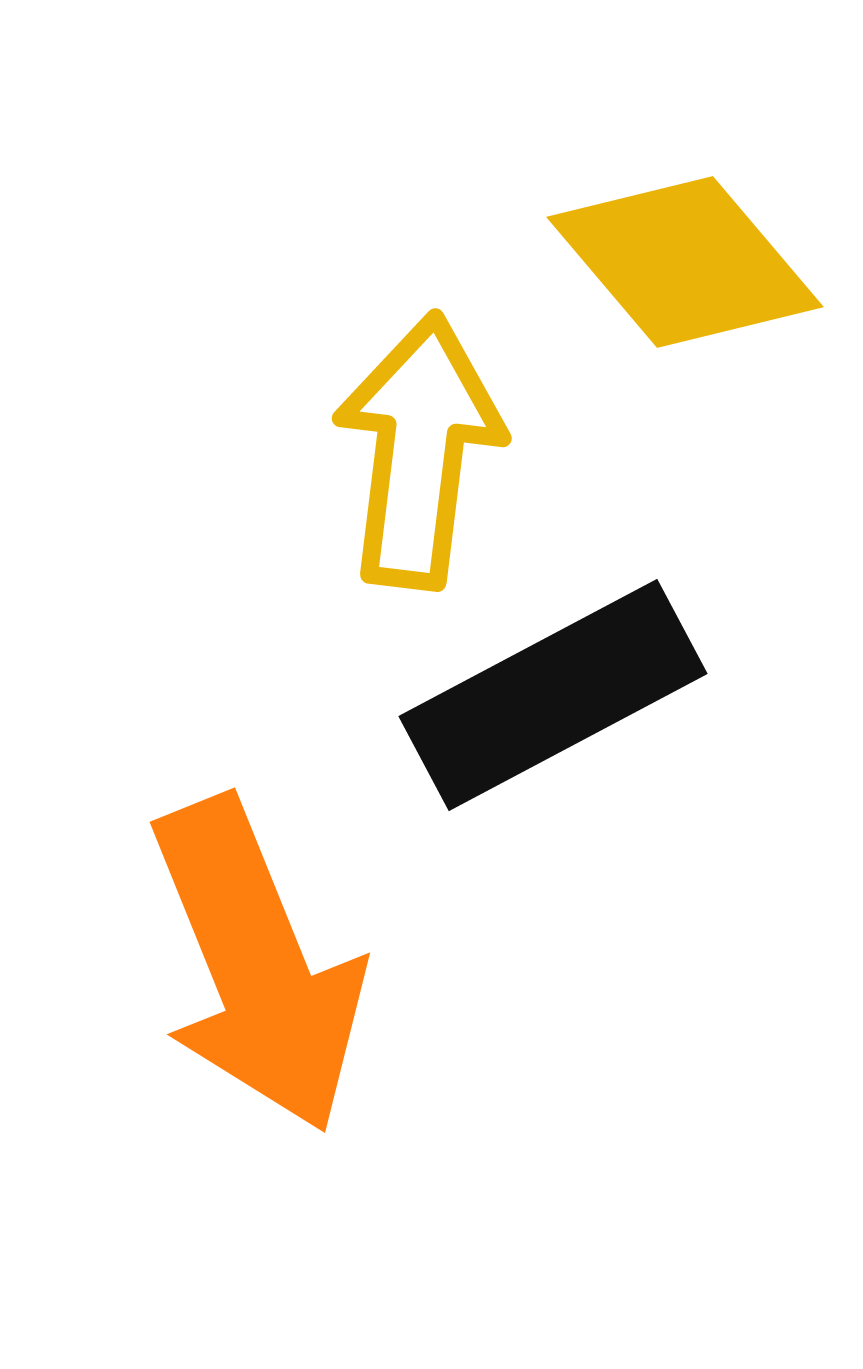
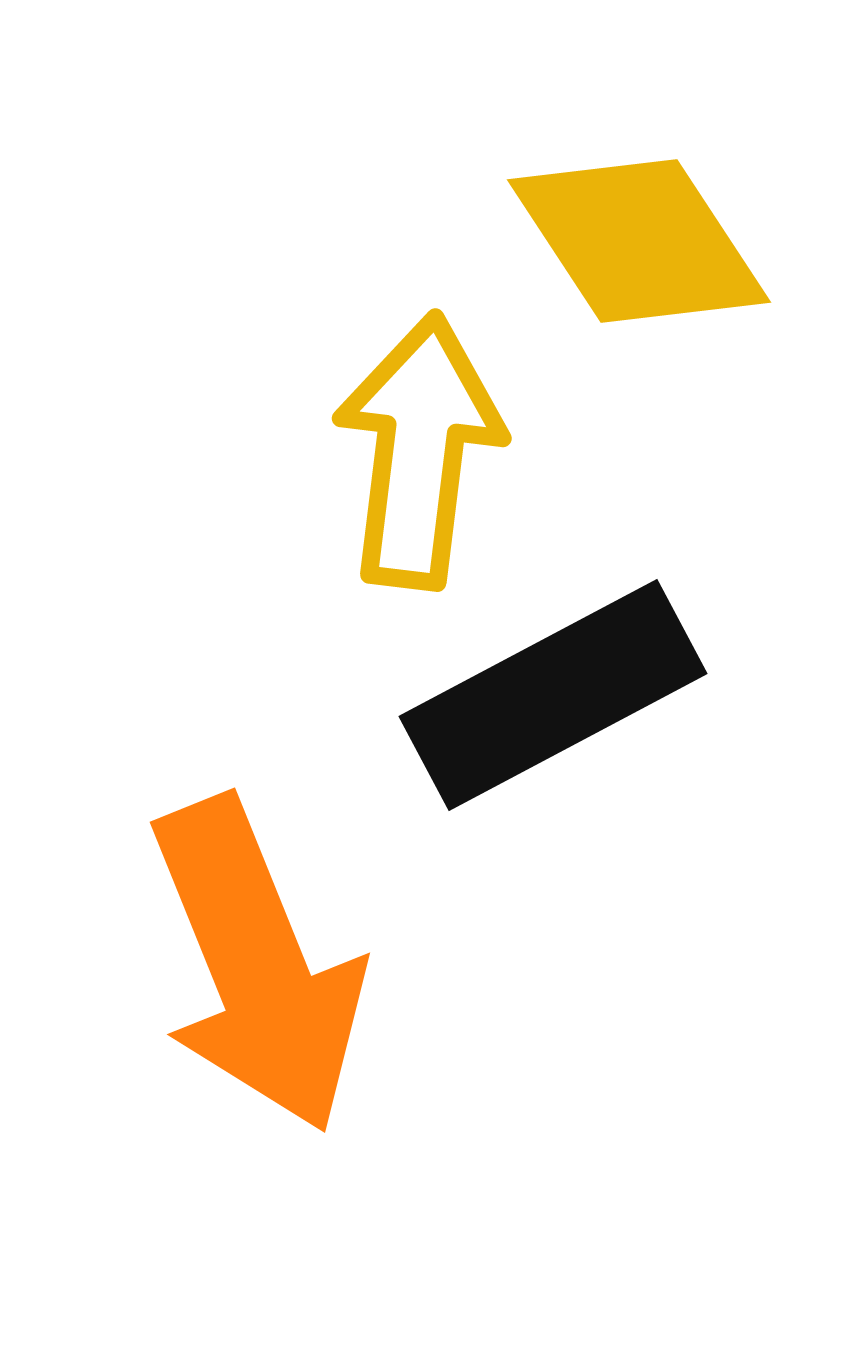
yellow diamond: moved 46 px left, 21 px up; rotated 7 degrees clockwise
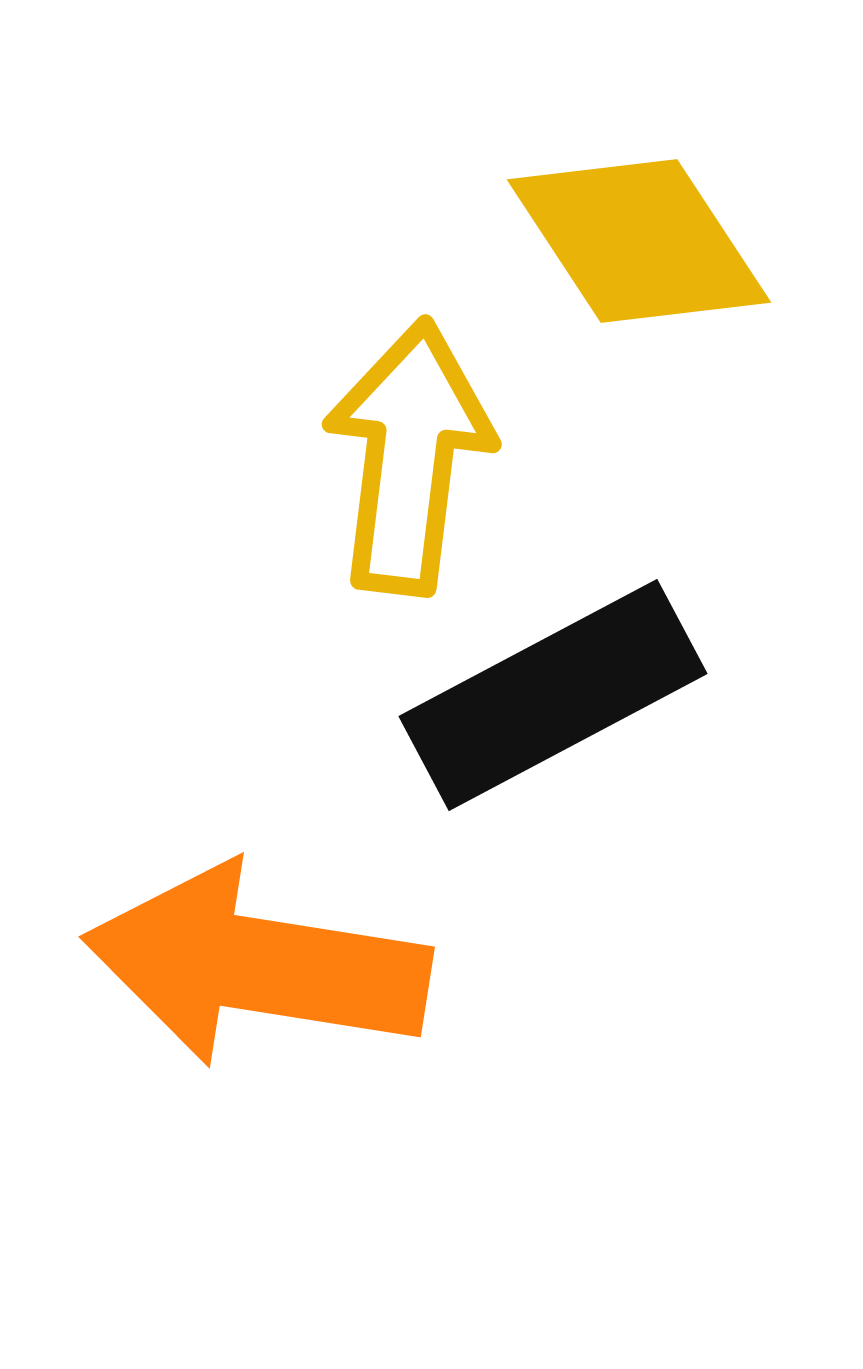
yellow arrow: moved 10 px left, 6 px down
orange arrow: rotated 121 degrees clockwise
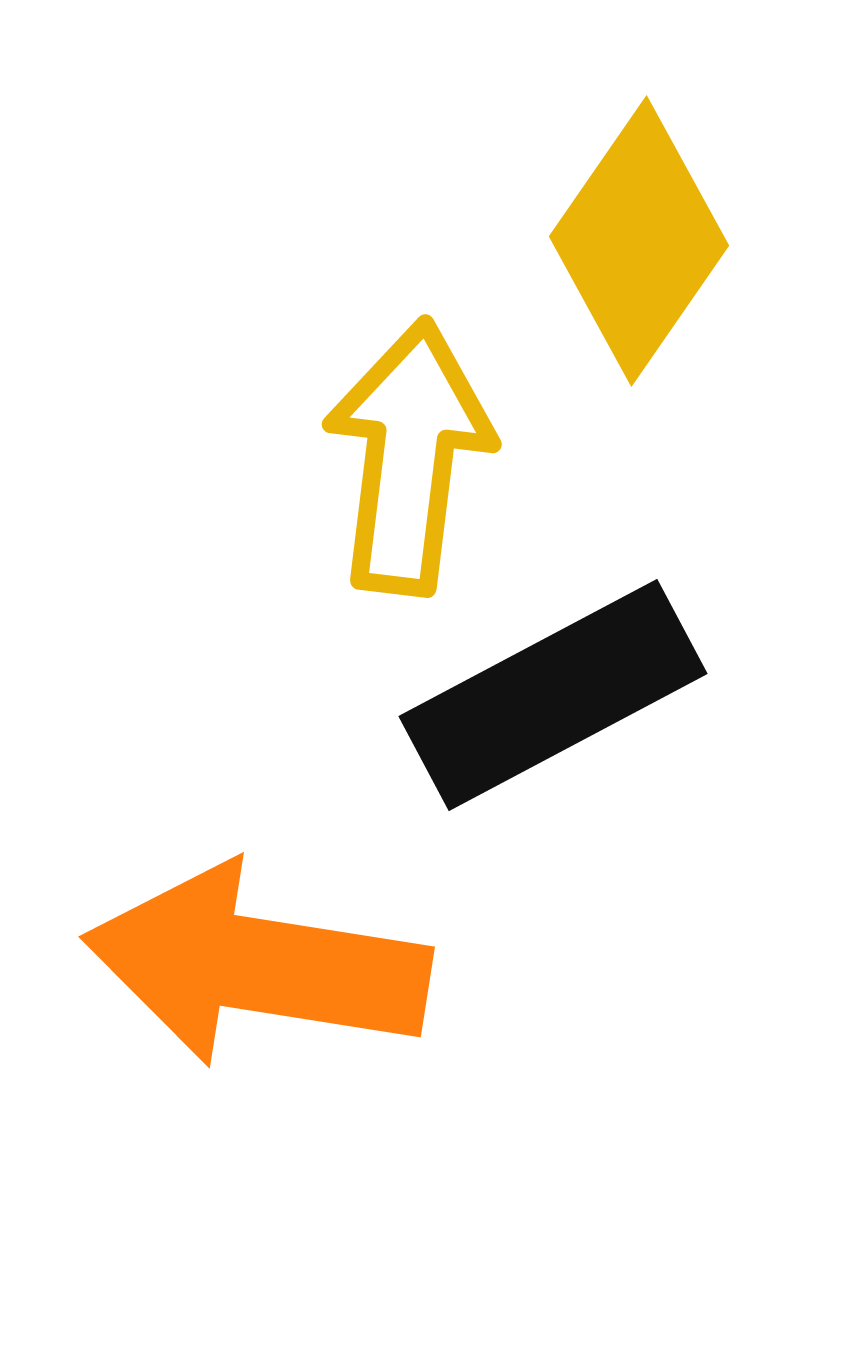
yellow diamond: rotated 68 degrees clockwise
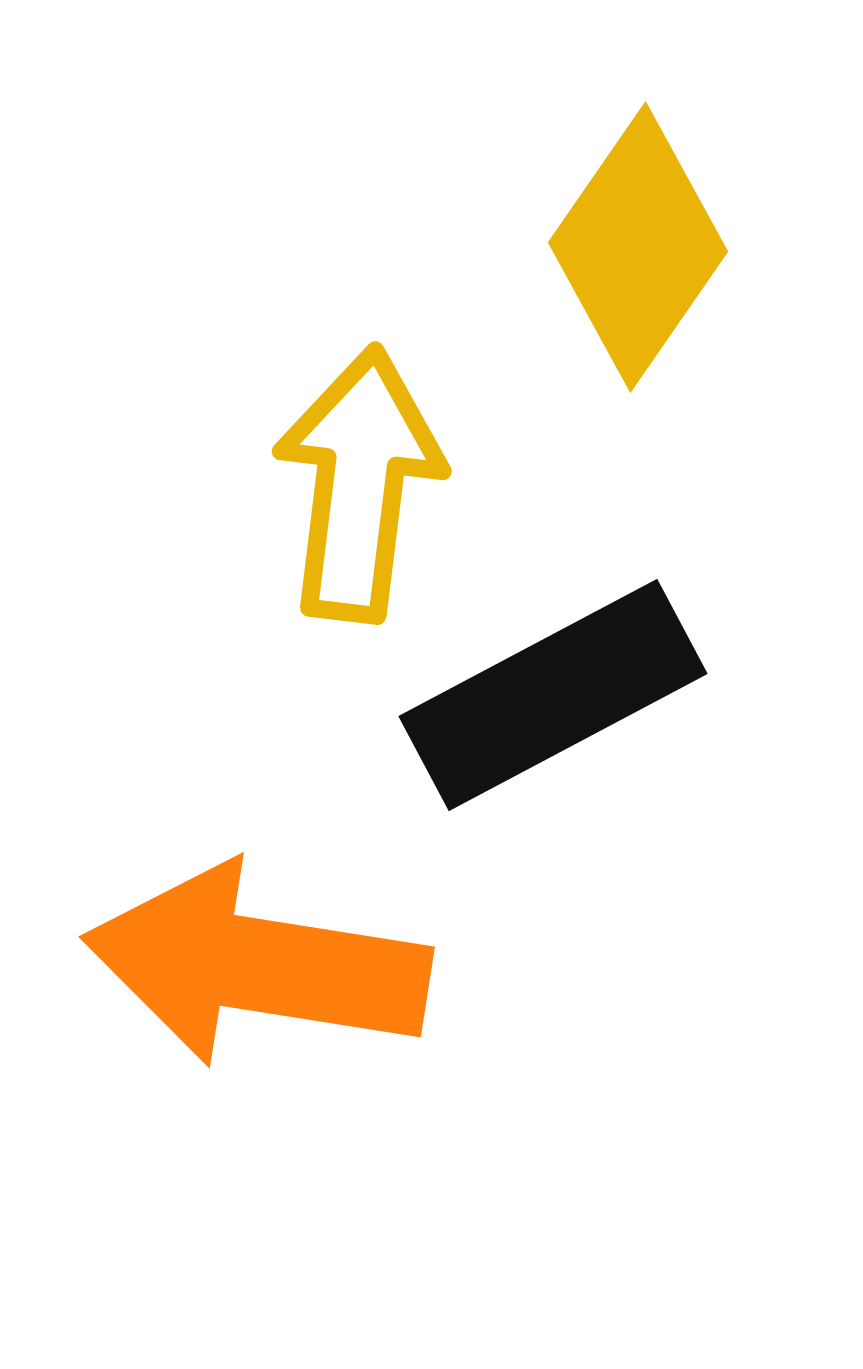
yellow diamond: moved 1 px left, 6 px down
yellow arrow: moved 50 px left, 27 px down
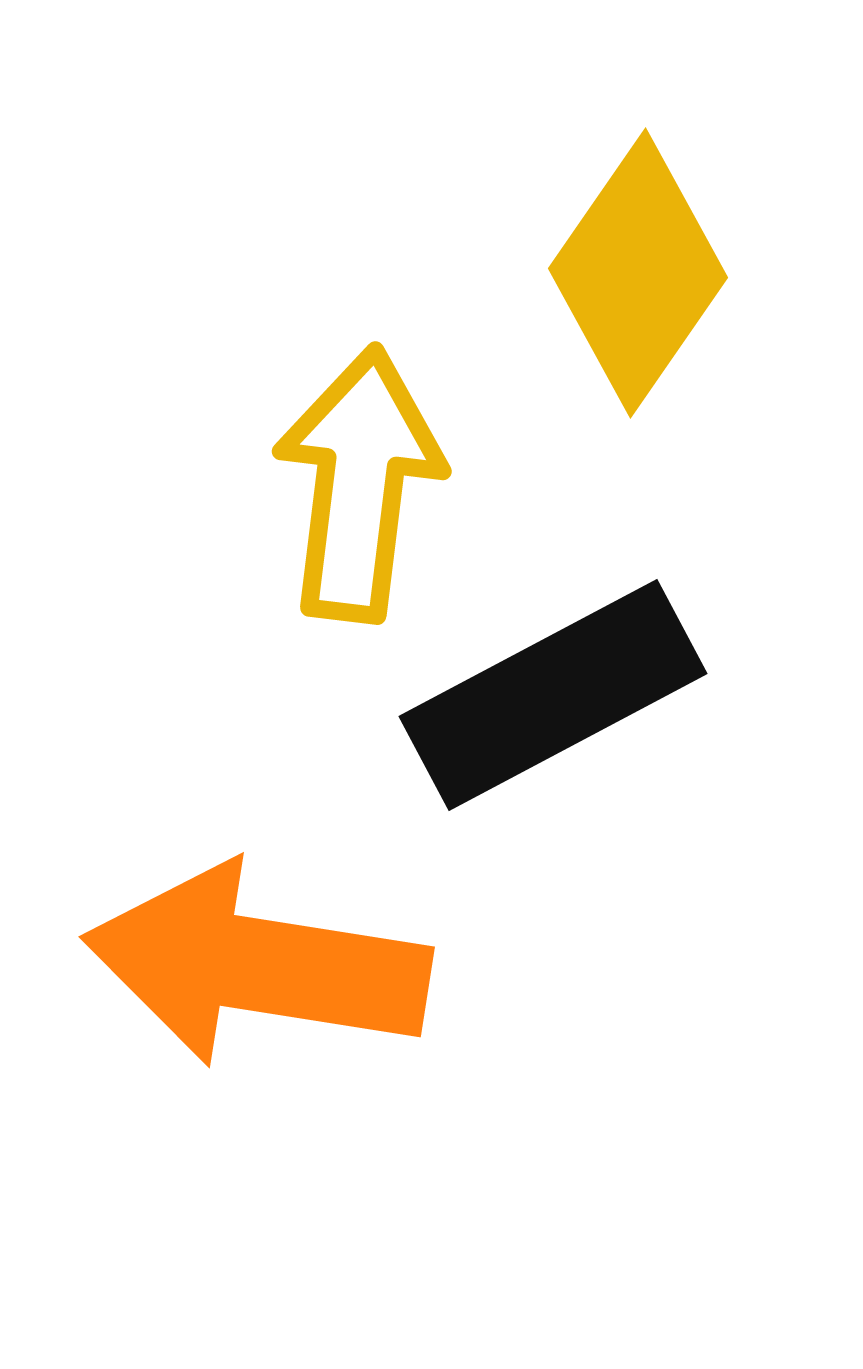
yellow diamond: moved 26 px down
